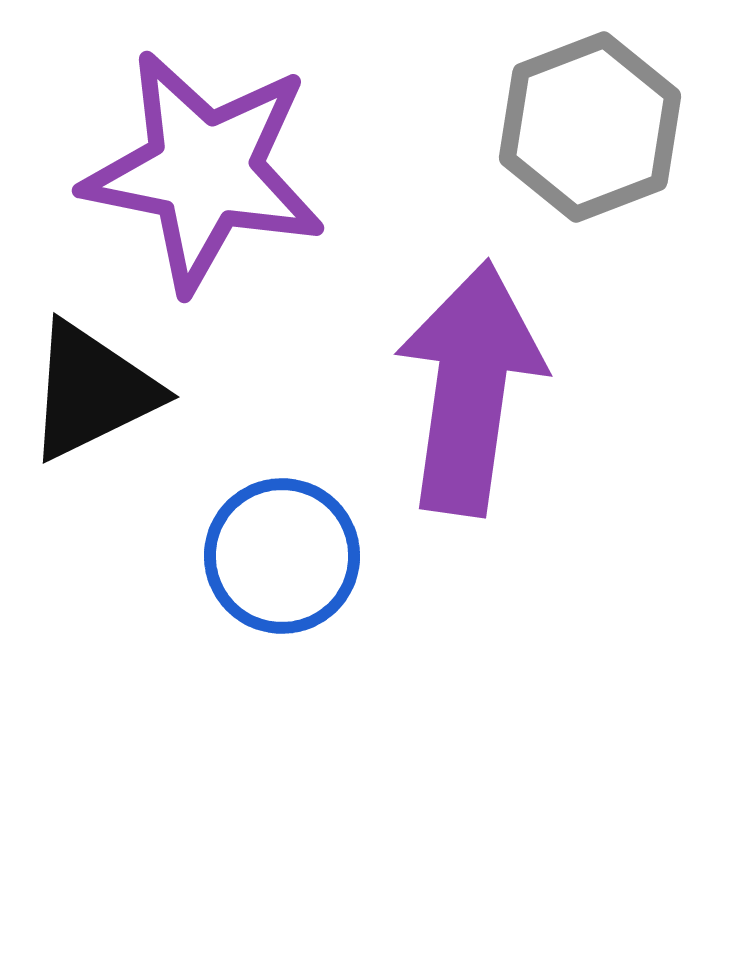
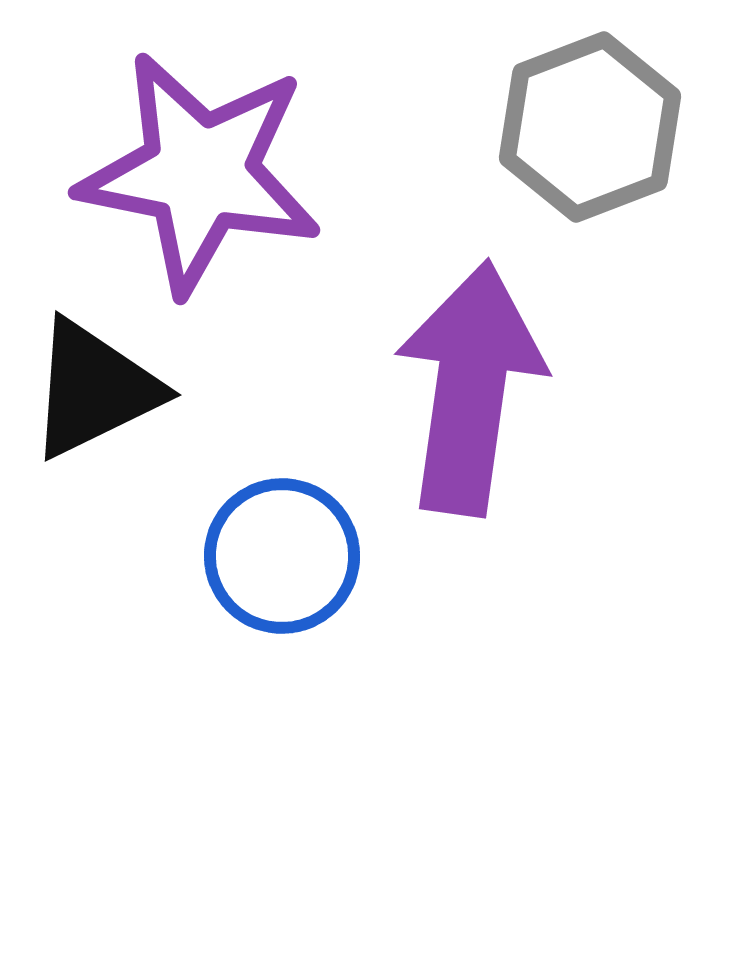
purple star: moved 4 px left, 2 px down
black triangle: moved 2 px right, 2 px up
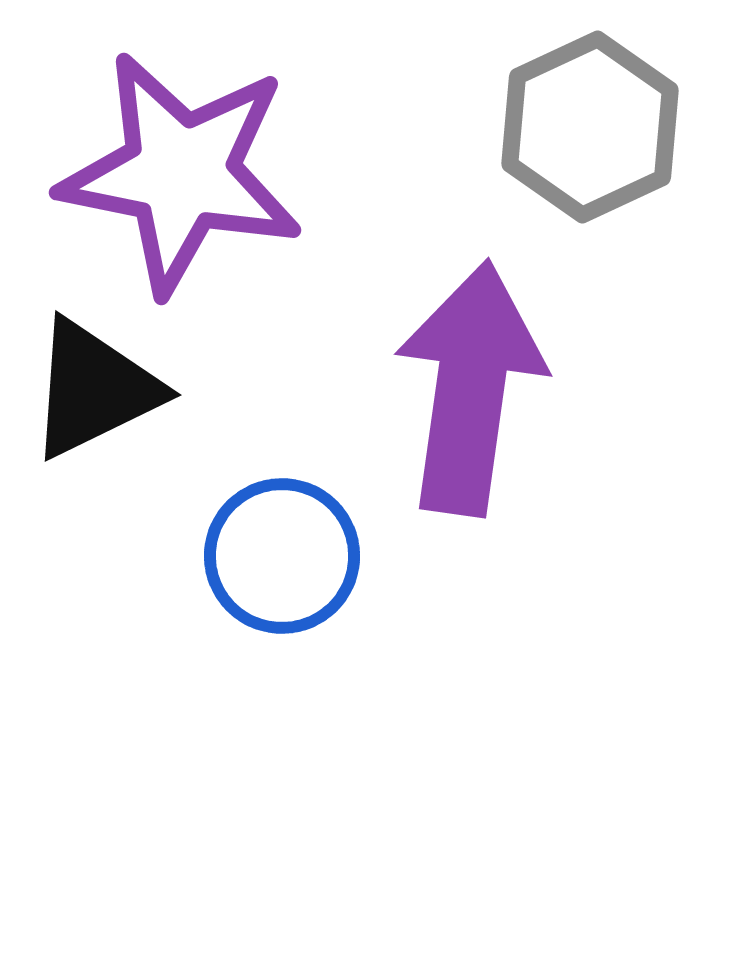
gray hexagon: rotated 4 degrees counterclockwise
purple star: moved 19 px left
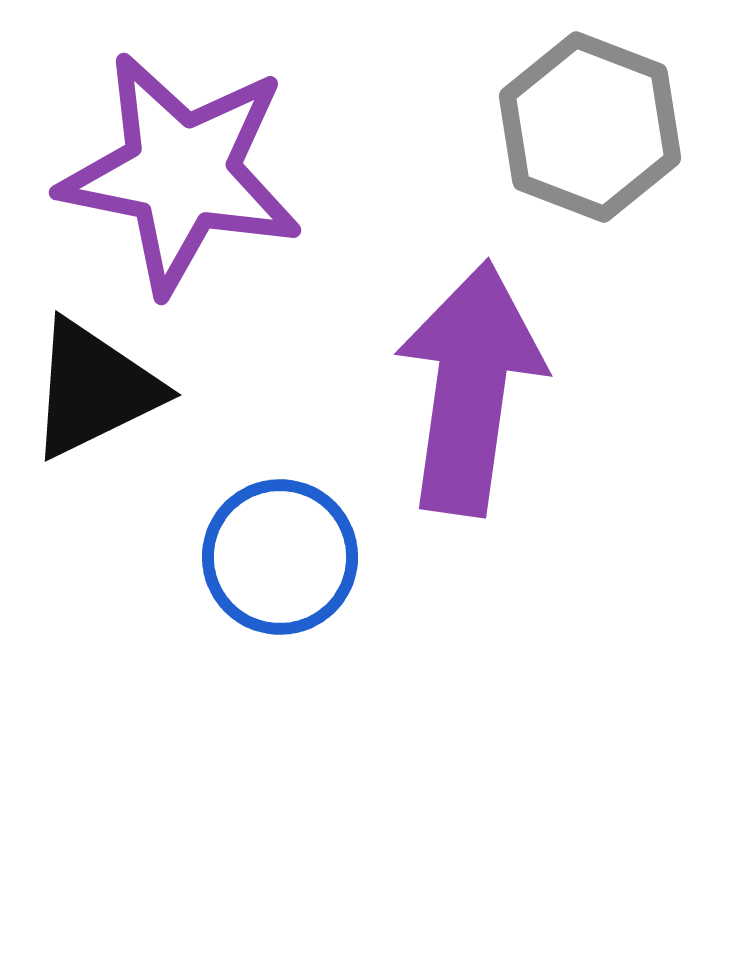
gray hexagon: rotated 14 degrees counterclockwise
blue circle: moved 2 px left, 1 px down
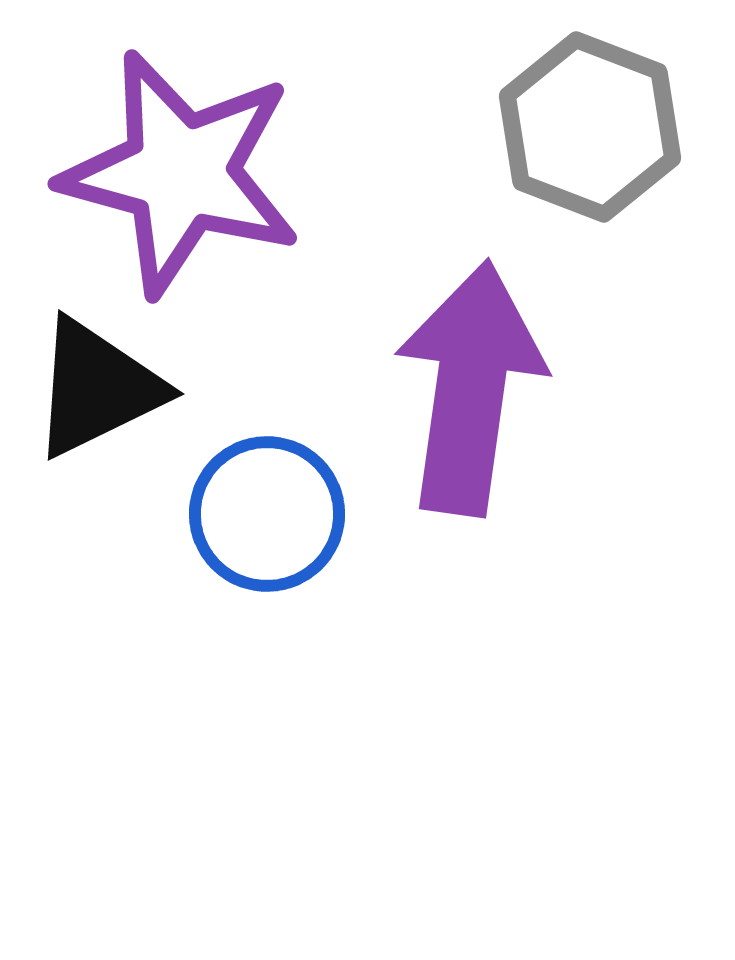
purple star: rotated 4 degrees clockwise
black triangle: moved 3 px right, 1 px up
blue circle: moved 13 px left, 43 px up
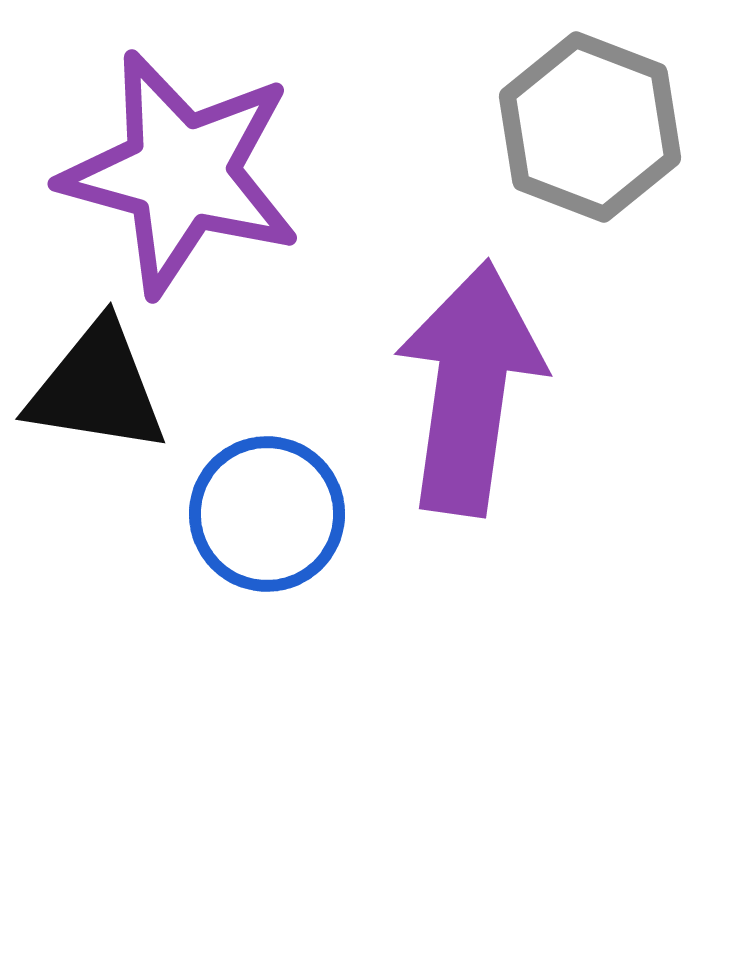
black triangle: rotated 35 degrees clockwise
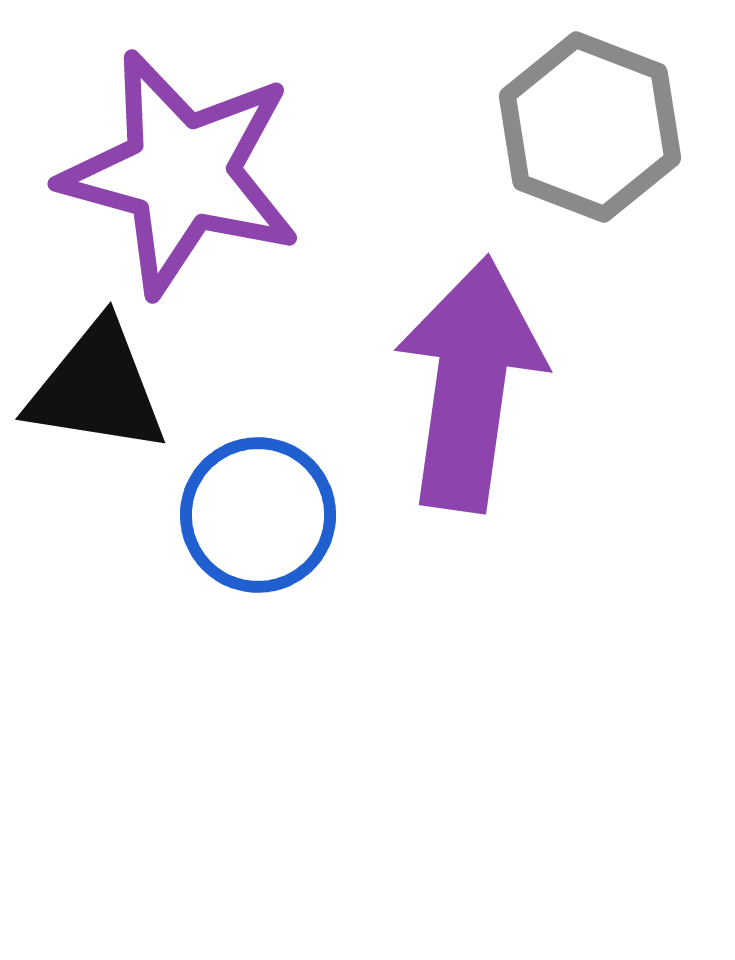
purple arrow: moved 4 px up
blue circle: moved 9 px left, 1 px down
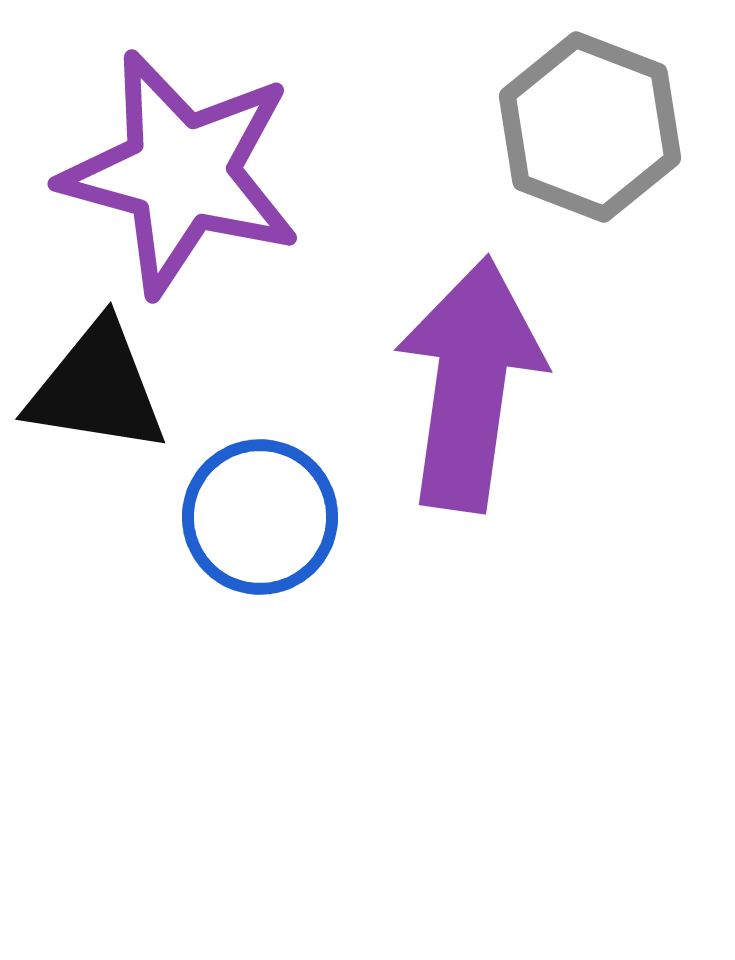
blue circle: moved 2 px right, 2 px down
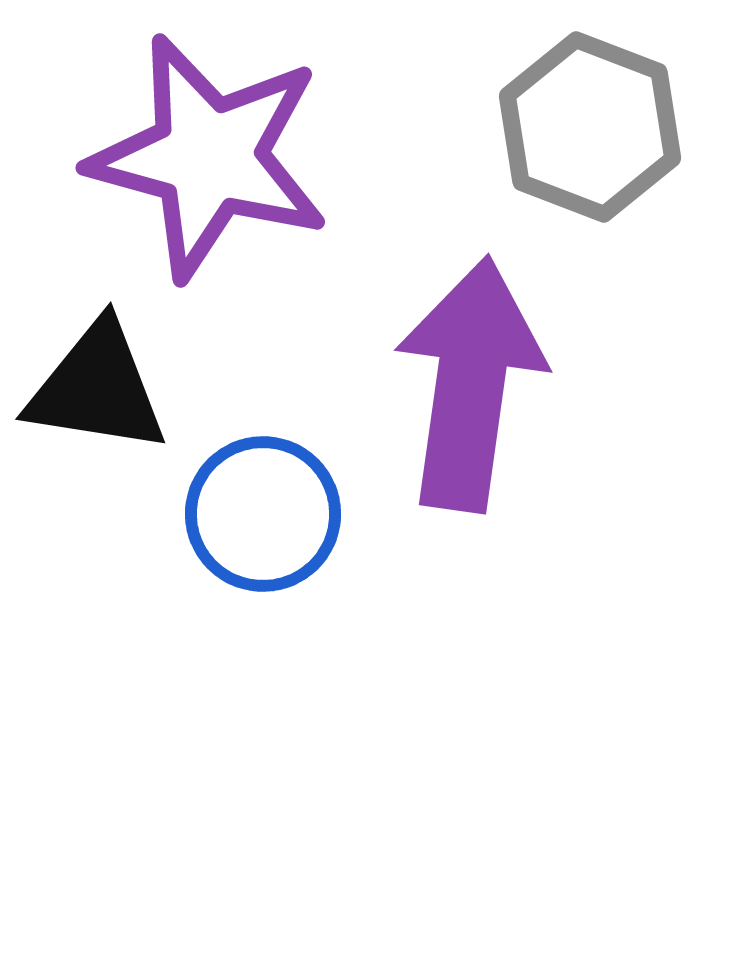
purple star: moved 28 px right, 16 px up
blue circle: moved 3 px right, 3 px up
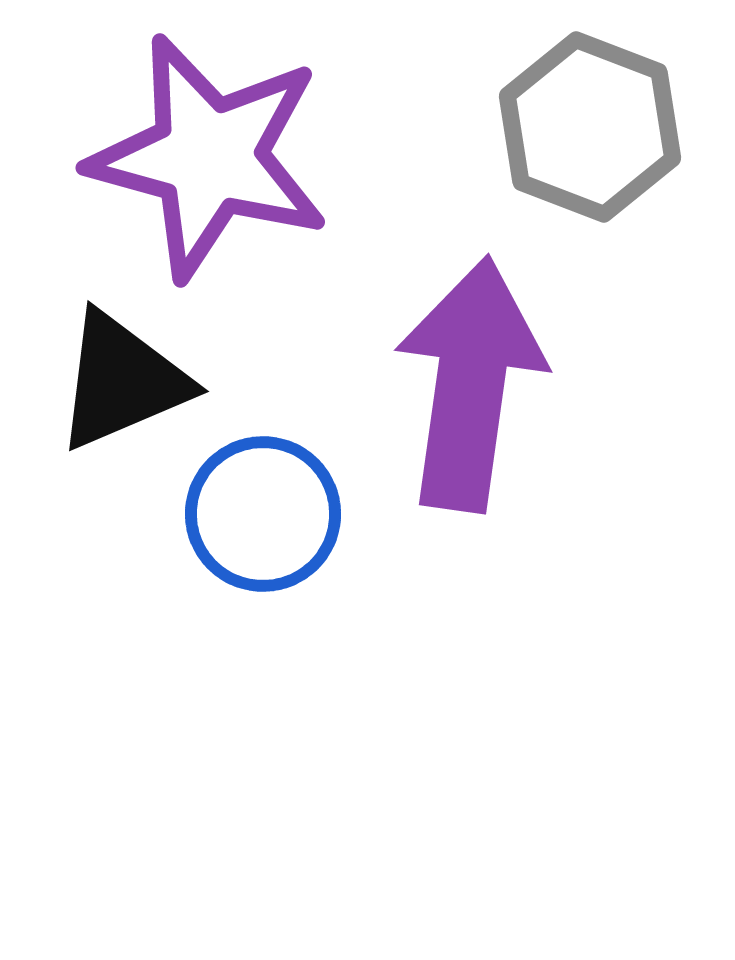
black triangle: moved 25 px right, 7 px up; rotated 32 degrees counterclockwise
